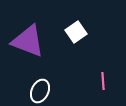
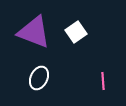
purple triangle: moved 6 px right, 9 px up
white ellipse: moved 1 px left, 13 px up
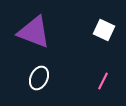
white square: moved 28 px right, 2 px up; rotated 30 degrees counterclockwise
pink line: rotated 30 degrees clockwise
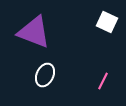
white square: moved 3 px right, 8 px up
white ellipse: moved 6 px right, 3 px up
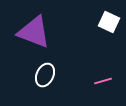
white square: moved 2 px right
pink line: rotated 48 degrees clockwise
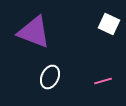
white square: moved 2 px down
white ellipse: moved 5 px right, 2 px down
